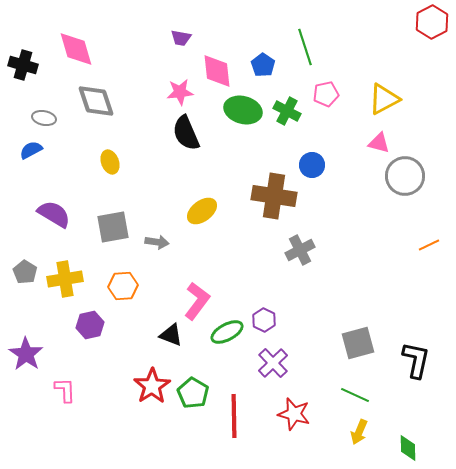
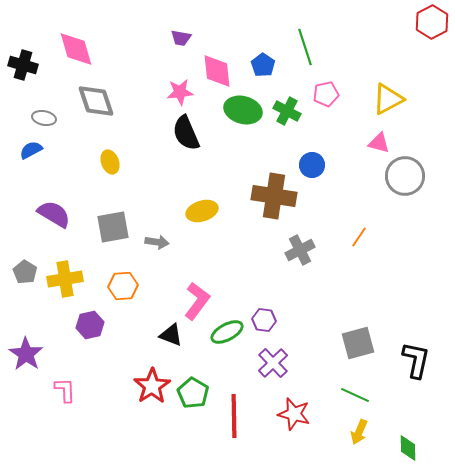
yellow triangle at (384, 99): moved 4 px right
yellow ellipse at (202, 211): rotated 20 degrees clockwise
orange line at (429, 245): moved 70 px left, 8 px up; rotated 30 degrees counterclockwise
purple hexagon at (264, 320): rotated 20 degrees counterclockwise
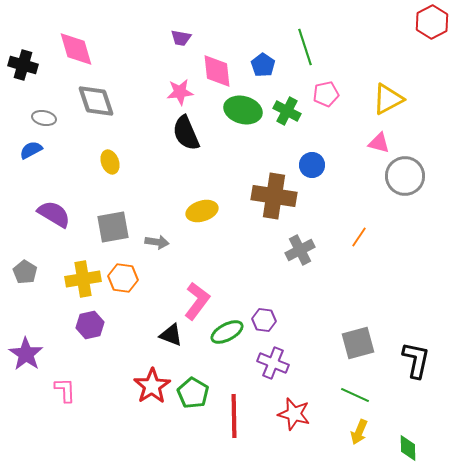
yellow cross at (65, 279): moved 18 px right
orange hexagon at (123, 286): moved 8 px up; rotated 12 degrees clockwise
purple cross at (273, 363): rotated 24 degrees counterclockwise
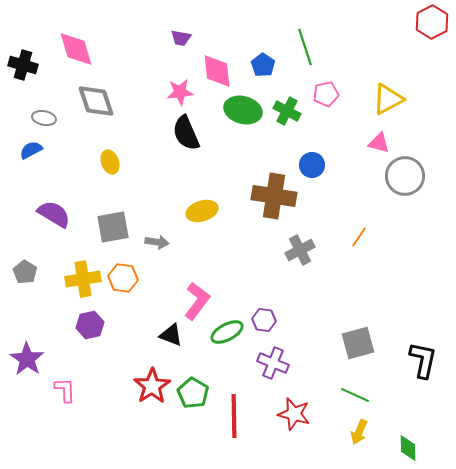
purple star at (26, 354): moved 1 px right, 5 px down
black L-shape at (416, 360): moved 7 px right
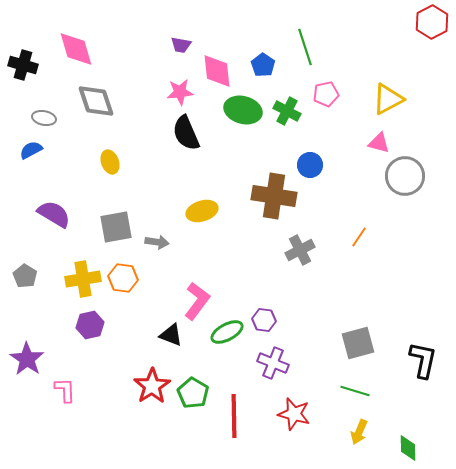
purple trapezoid at (181, 38): moved 7 px down
blue circle at (312, 165): moved 2 px left
gray square at (113, 227): moved 3 px right
gray pentagon at (25, 272): moved 4 px down
green line at (355, 395): moved 4 px up; rotated 8 degrees counterclockwise
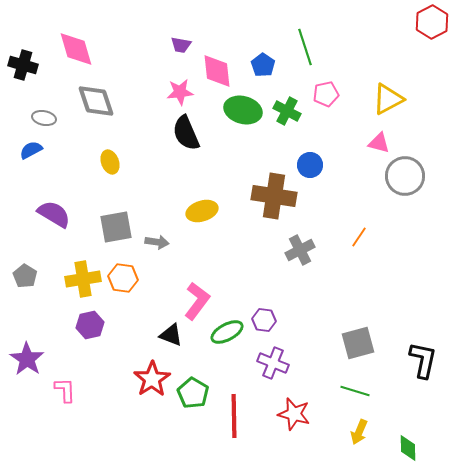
red star at (152, 386): moved 7 px up
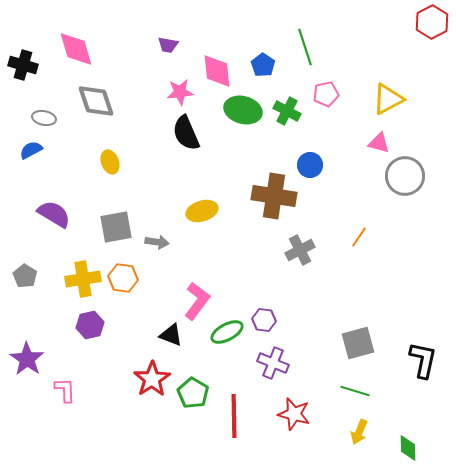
purple trapezoid at (181, 45): moved 13 px left
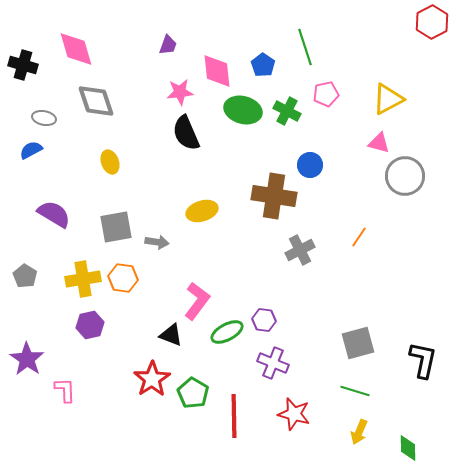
purple trapezoid at (168, 45): rotated 80 degrees counterclockwise
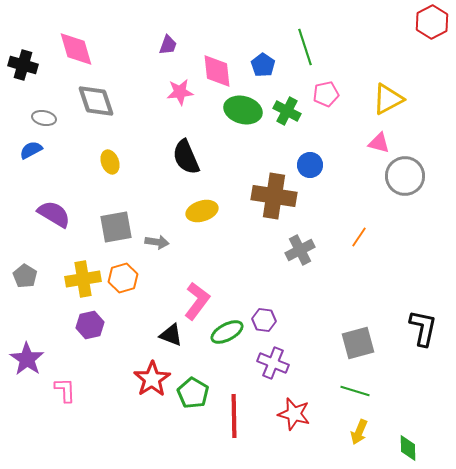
black semicircle at (186, 133): moved 24 px down
orange hexagon at (123, 278): rotated 24 degrees counterclockwise
black L-shape at (423, 360): moved 32 px up
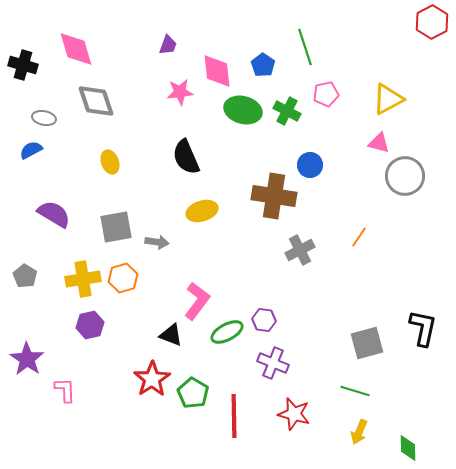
gray square at (358, 343): moved 9 px right
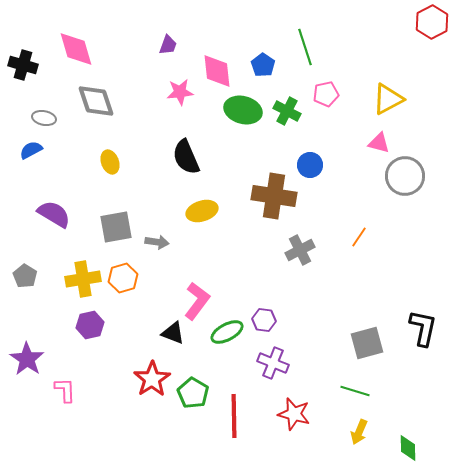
black triangle at (171, 335): moved 2 px right, 2 px up
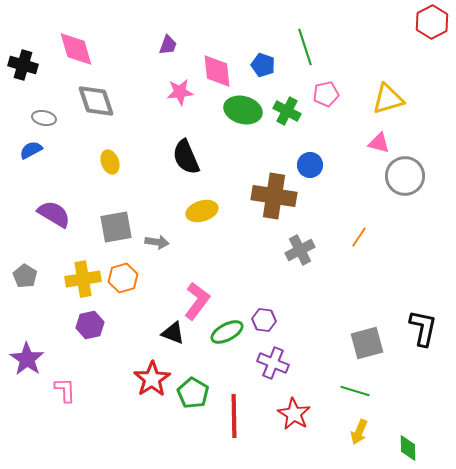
blue pentagon at (263, 65): rotated 15 degrees counterclockwise
yellow triangle at (388, 99): rotated 12 degrees clockwise
red star at (294, 414): rotated 16 degrees clockwise
